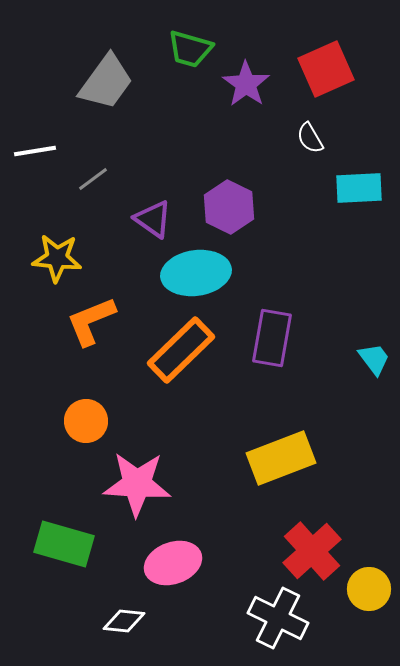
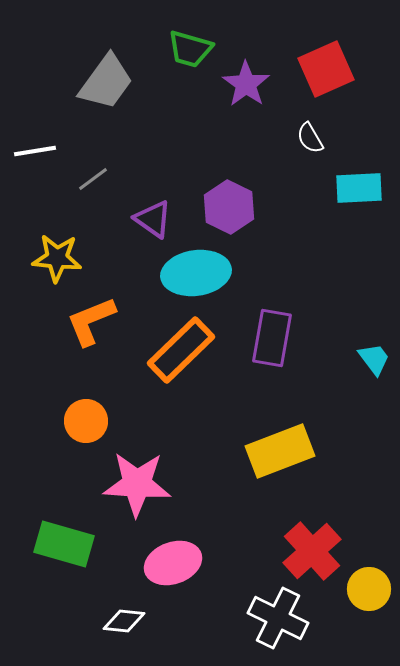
yellow rectangle: moved 1 px left, 7 px up
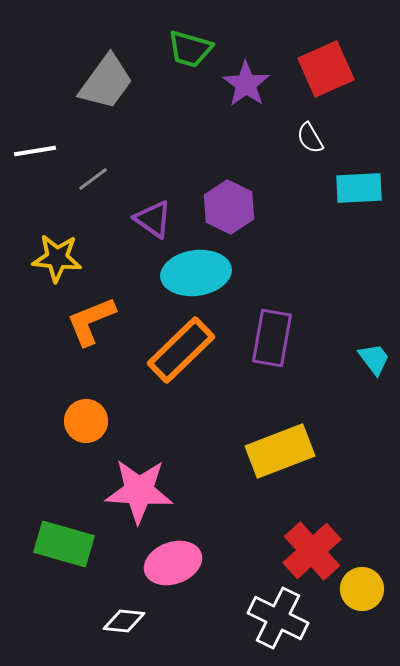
pink star: moved 2 px right, 7 px down
yellow circle: moved 7 px left
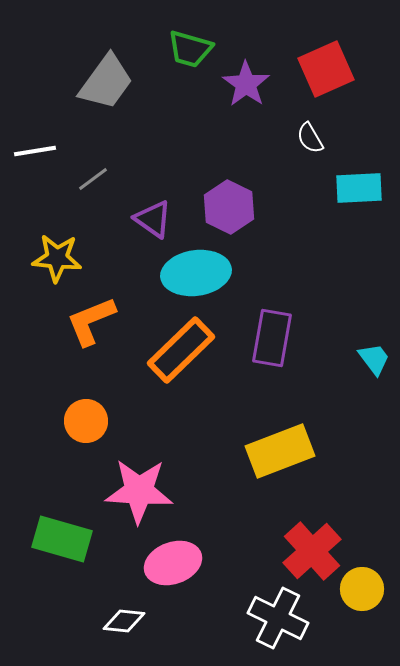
green rectangle: moved 2 px left, 5 px up
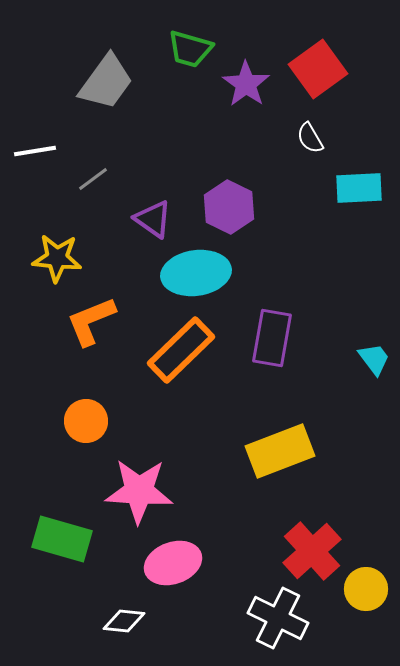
red square: moved 8 px left; rotated 12 degrees counterclockwise
yellow circle: moved 4 px right
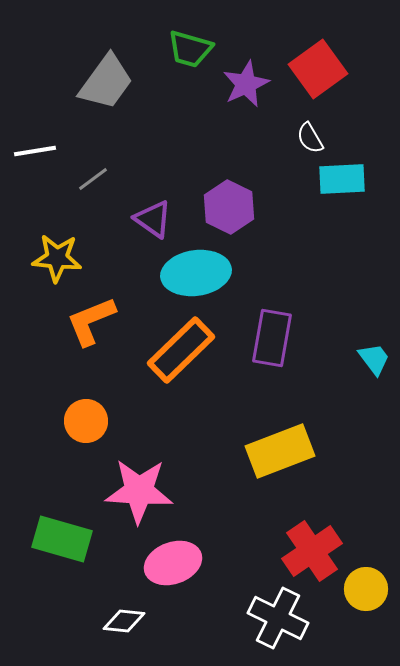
purple star: rotated 12 degrees clockwise
cyan rectangle: moved 17 px left, 9 px up
red cross: rotated 8 degrees clockwise
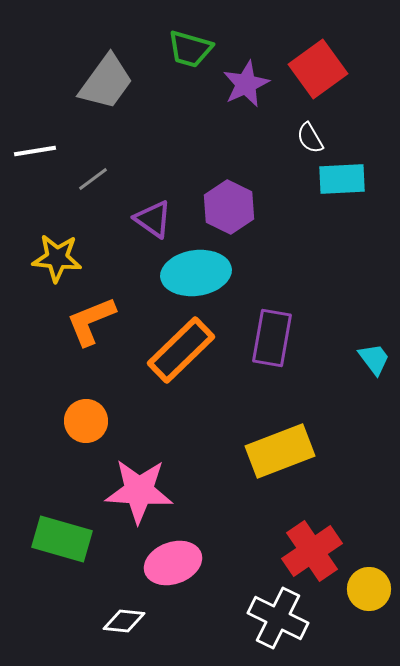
yellow circle: moved 3 px right
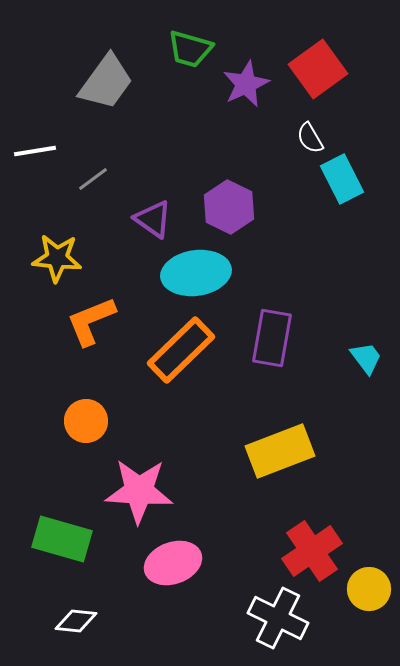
cyan rectangle: rotated 66 degrees clockwise
cyan trapezoid: moved 8 px left, 1 px up
white diamond: moved 48 px left
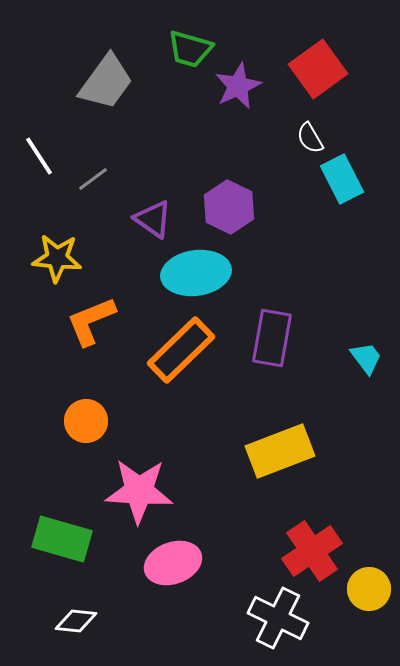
purple star: moved 8 px left, 2 px down
white line: moved 4 px right, 5 px down; rotated 66 degrees clockwise
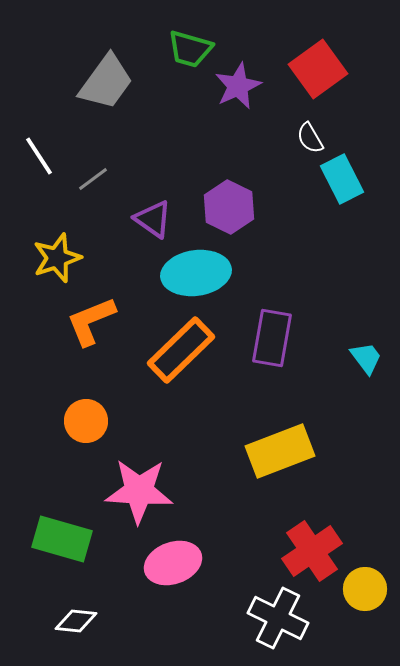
yellow star: rotated 24 degrees counterclockwise
yellow circle: moved 4 px left
